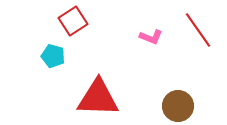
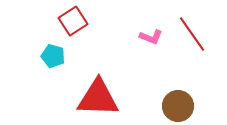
red line: moved 6 px left, 4 px down
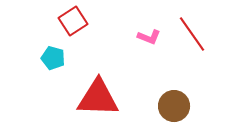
pink L-shape: moved 2 px left
cyan pentagon: moved 2 px down
brown circle: moved 4 px left
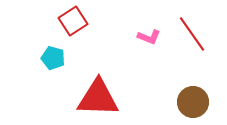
brown circle: moved 19 px right, 4 px up
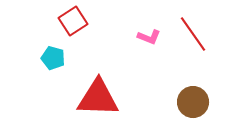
red line: moved 1 px right
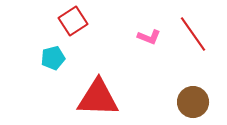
cyan pentagon: rotated 30 degrees counterclockwise
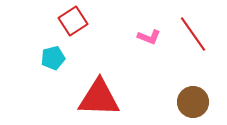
red triangle: moved 1 px right
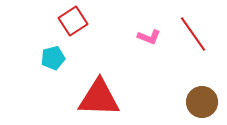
brown circle: moved 9 px right
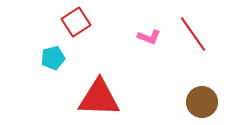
red square: moved 3 px right, 1 px down
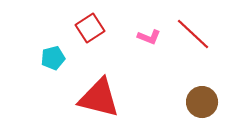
red square: moved 14 px right, 6 px down
red line: rotated 12 degrees counterclockwise
red triangle: rotated 12 degrees clockwise
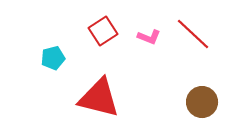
red square: moved 13 px right, 3 px down
